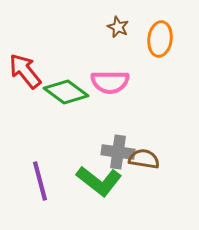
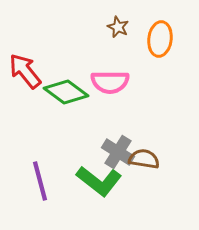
gray cross: rotated 24 degrees clockwise
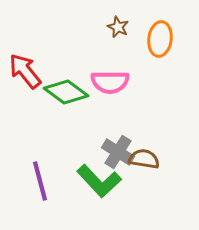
green L-shape: rotated 9 degrees clockwise
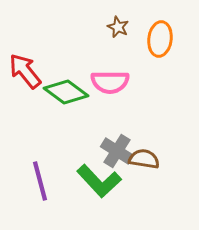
gray cross: moved 1 px left, 1 px up
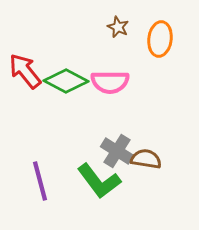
green diamond: moved 11 px up; rotated 9 degrees counterclockwise
brown semicircle: moved 2 px right
green L-shape: rotated 6 degrees clockwise
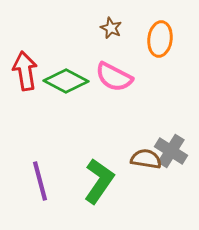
brown star: moved 7 px left, 1 px down
red arrow: rotated 30 degrees clockwise
pink semicircle: moved 4 px right, 5 px up; rotated 27 degrees clockwise
gray cross: moved 54 px right
green L-shape: rotated 108 degrees counterclockwise
